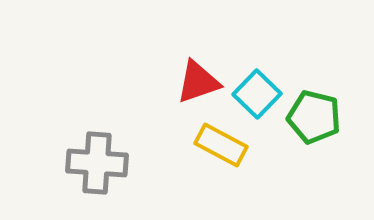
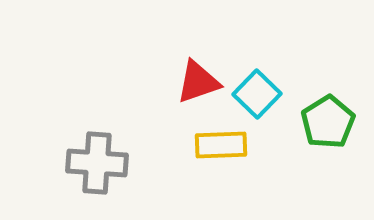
green pentagon: moved 14 px right, 5 px down; rotated 26 degrees clockwise
yellow rectangle: rotated 30 degrees counterclockwise
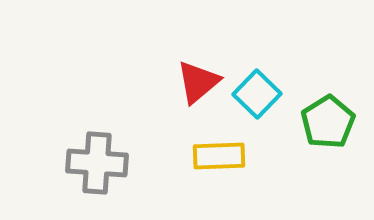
red triangle: rotated 21 degrees counterclockwise
yellow rectangle: moved 2 px left, 11 px down
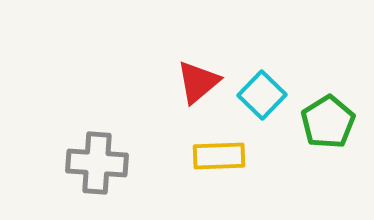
cyan square: moved 5 px right, 1 px down
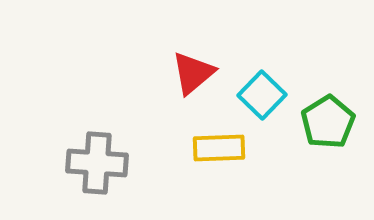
red triangle: moved 5 px left, 9 px up
yellow rectangle: moved 8 px up
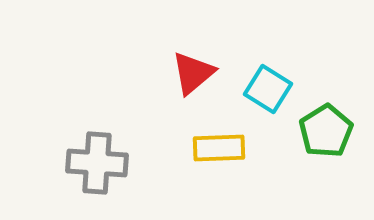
cyan square: moved 6 px right, 6 px up; rotated 12 degrees counterclockwise
green pentagon: moved 2 px left, 9 px down
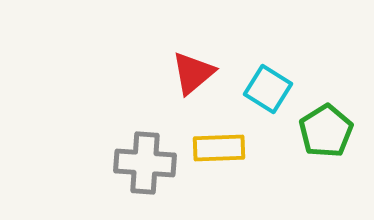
gray cross: moved 48 px right
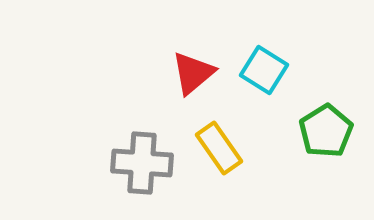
cyan square: moved 4 px left, 19 px up
yellow rectangle: rotated 57 degrees clockwise
gray cross: moved 3 px left
